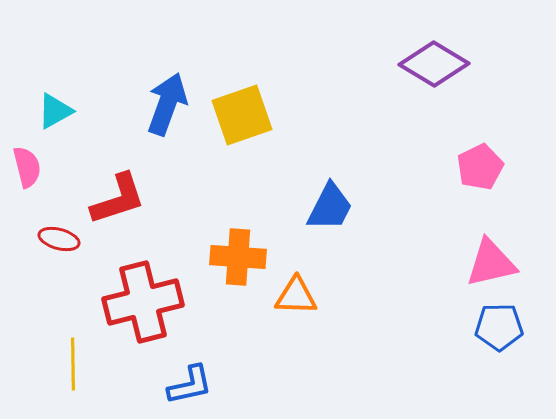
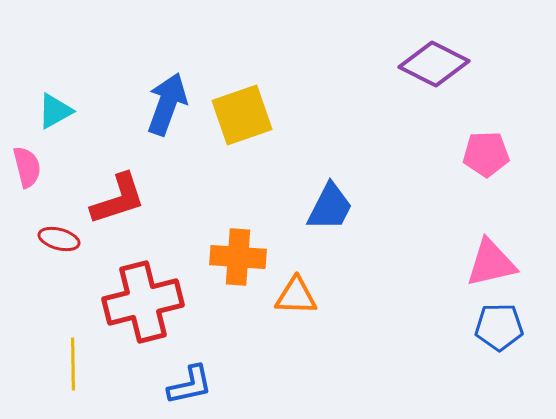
purple diamond: rotated 4 degrees counterclockwise
pink pentagon: moved 6 px right, 13 px up; rotated 24 degrees clockwise
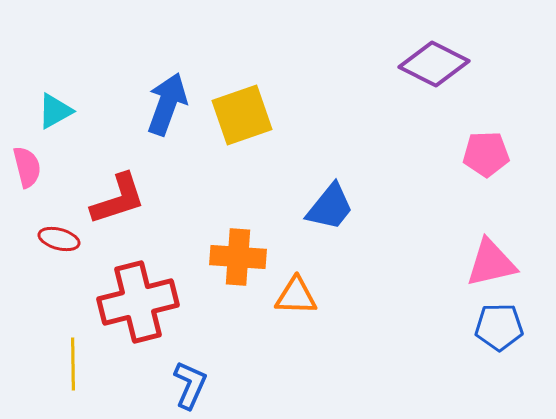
blue trapezoid: rotated 12 degrees clockwise
red cross: moved 5 px left
blue L-shape: rotated 54 degrees counterclockwise
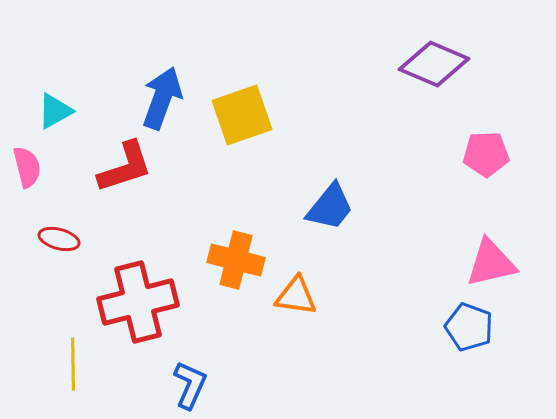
purple diamond: rotated 4 degrees counterclockwise
blue arrow: moved 5 px left, 6 px up
red L-shape: moved 7 px right, 32 px up
orange cross: moved 2 px left, 3 px down; rotated 10 degrees clockwise
orange triangle: rotated 6 degrees clockwise
blue pentagon: moved 30 px left; rotated 21 degrees clockwise
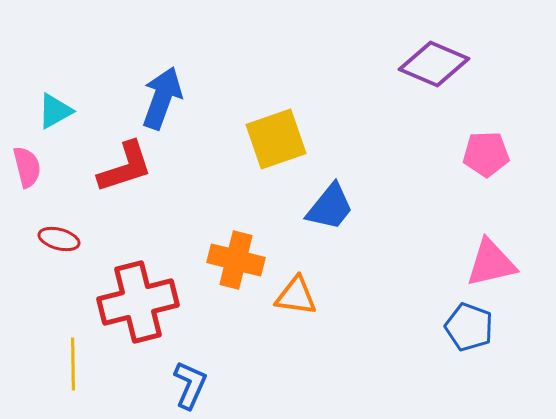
yellow square: moved 34 px right, 24 px down
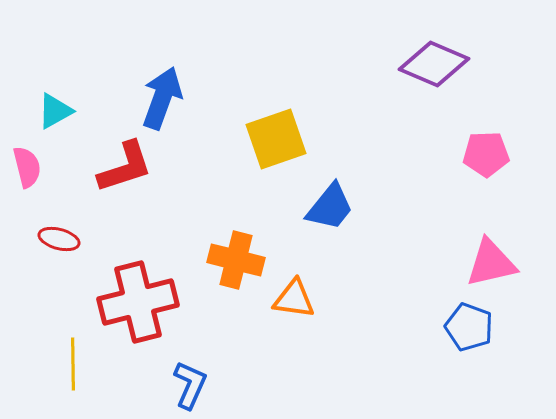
orange triangle: moved 2 px left, 3 px down
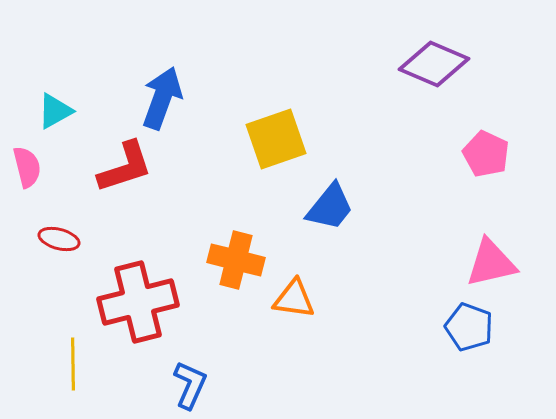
pink pentagon: rotated 27 degrees clockwise
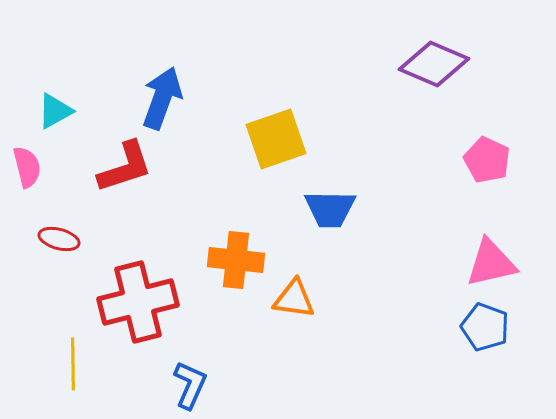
pink pentagon: moved 1 px right, 6 px down
blue trapezoid: moved 2 px down; rotated 52 degrees clockwise
orange cross: rotated 8 degrees counterclockwise
blue pentagon: moved 16 px right
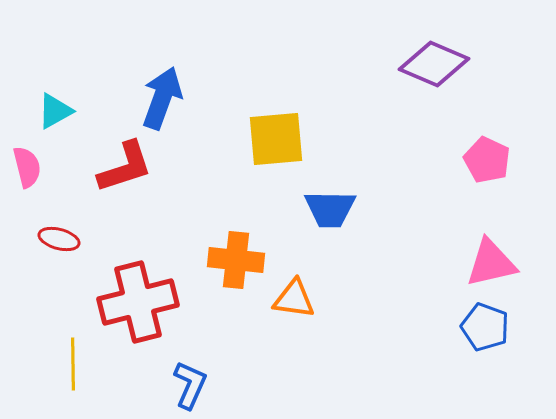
yellow square: rotated 14 degrees clockwise
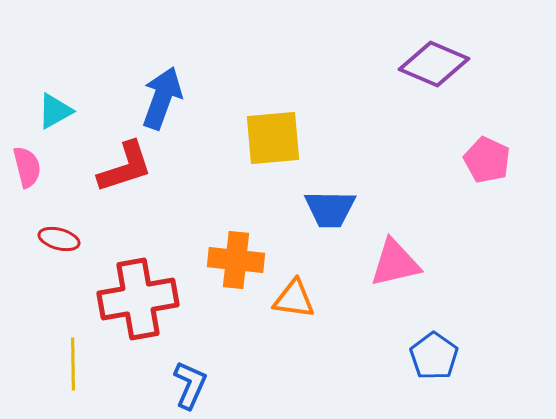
yellow square: moved 3 px left, 1 px up
pink triangle: moved 96 px left
red cross: moved 3 px up; rotated 4 degrees clockwise
blue pentagon: moved 51 px left, 29 px down; rotated 15 degrees clockwise
